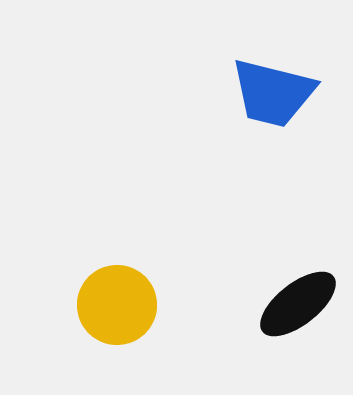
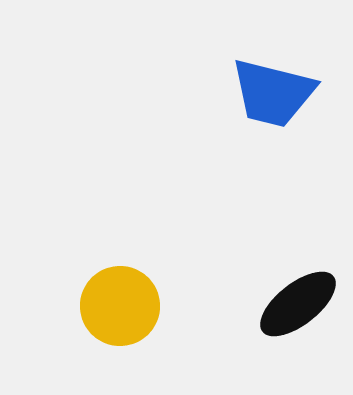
yellow circle: moved 3 px right, 1 px down
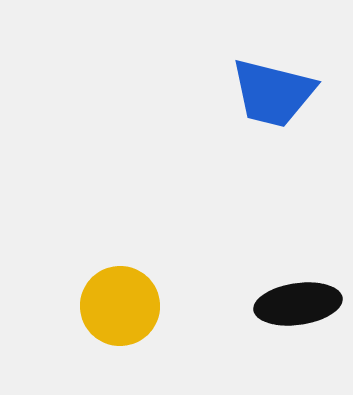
black ellipse: rotated 30 degrees clockwise
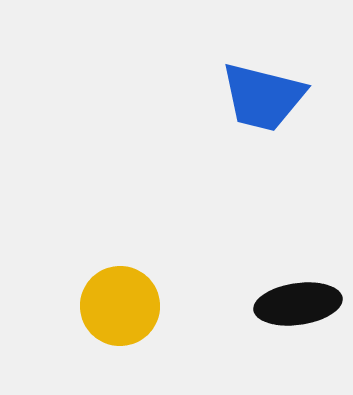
blue trapezoid: moved 10 px left, 4 px down
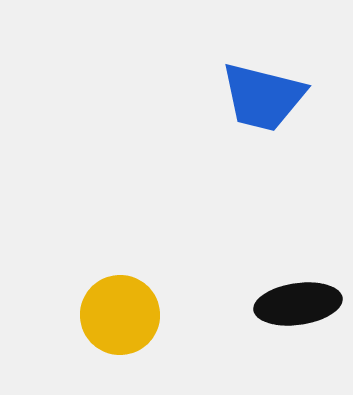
yellow circle: moved 9 px down
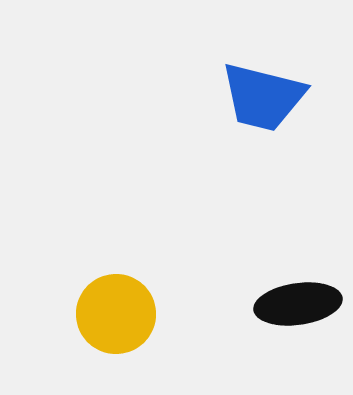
yellow circle: moved 4 px left, 1 px up
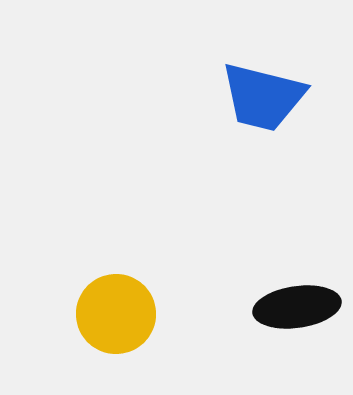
black ellipse: moved 1 px left, 3 px down
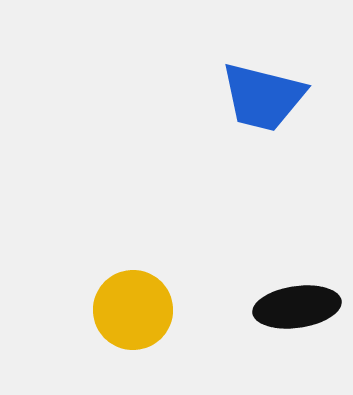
yellow circle: moved 17 px right, 4 px up
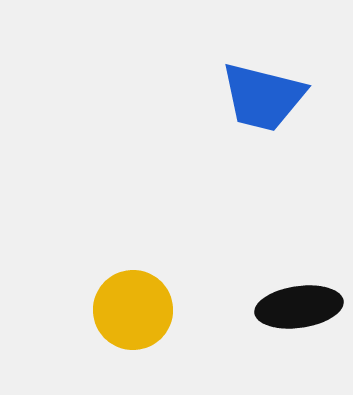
black ellipse: moved 2 px right
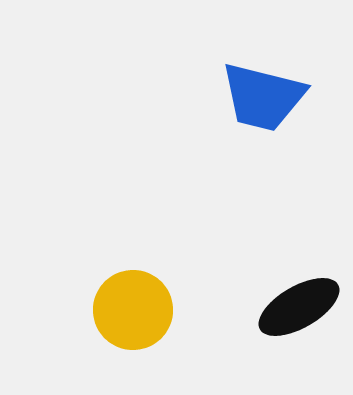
black ellipse: rotated 22 degrees counterclockwise
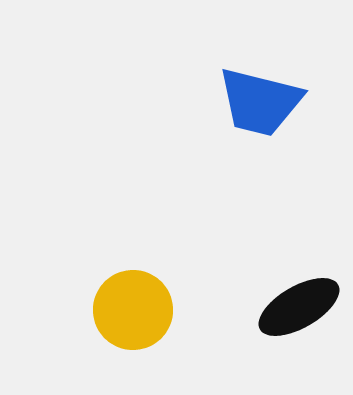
blue trapezoid: moved 3 px left, 5 px down
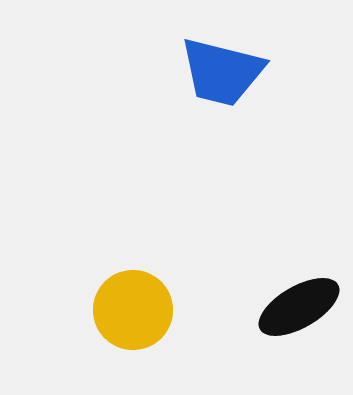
blue trapezoid: moved 38 px left, 30 px up
